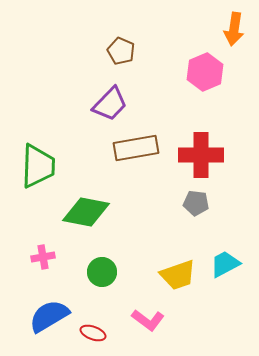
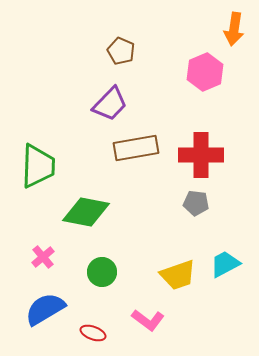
pink cross: rotated 30 degrees counterclockwise
blue semicircle: moved 4 px left, 7 px up
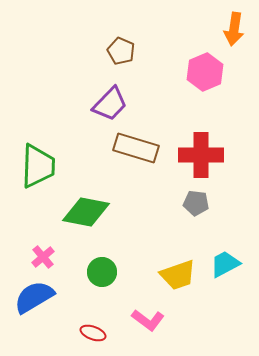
brown rectangle: rotated 27 degrees clockwise
blue semicircle: moved 11 px left, 12 px up
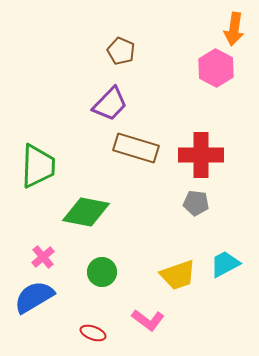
pink hexagon: moved 11 px right, 4 px up; rotated 9 degrees counterclockwise
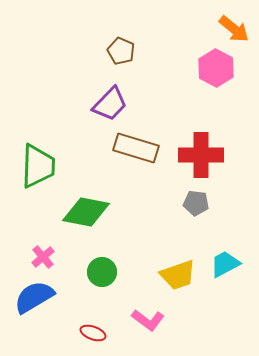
orange arrow: rotated 60 degrees counterclockwise
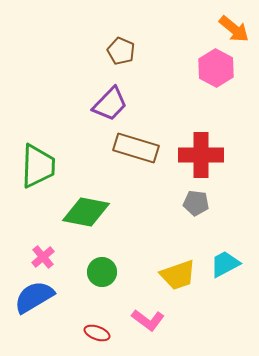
red ellipse: moved 4 px right
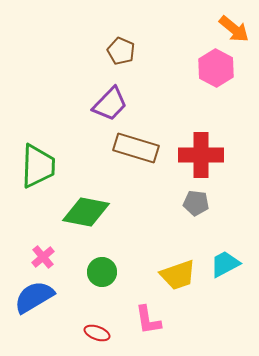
pink L-shape: rotated 44 degrees clockwise
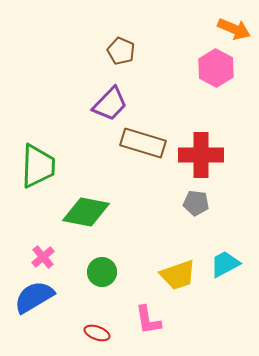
orange arrow: rotated 16 degrees counterclockwise
brown rectangle: moved 7 px right, 5 px up
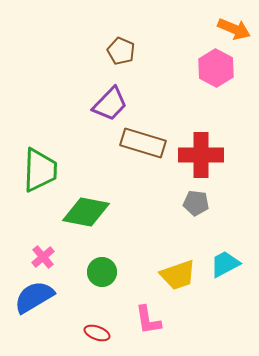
green trapezoid: moved 2 px right, 4 px down
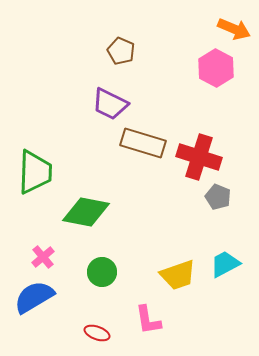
purple trapezoid: rotated 72 degrees clockwise
red cross: moved 2 px left, 2 px down; rotated 18 degrees clockwise
green trapezoid: moved 5 px left, 2 px down
gray pentagon: moved 22 px right, 6 px up; rotated 15 degrees clockwise
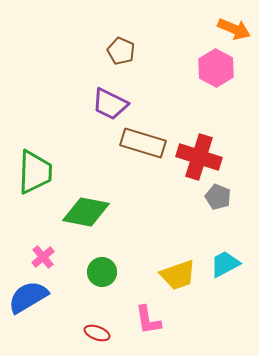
blue semicircle: moved 6 px left
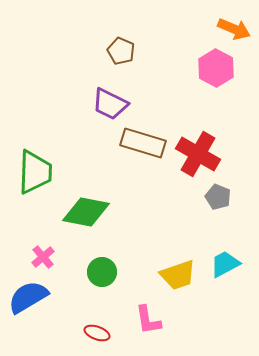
red cross: moved 1 px left, 3 px up; rotated 12 degrees clockwise
